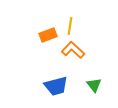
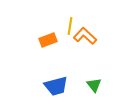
orange rectangle: moved 5 px down
orange L-shape: moved 12 px right, 14 px up
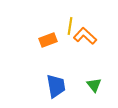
blue trapezoid: rotated 85 degrees counterclockwise
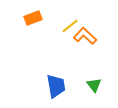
yellow line: rotated 42 degrees clockwise
orange rectangle: moved 15 px left, 22 px up
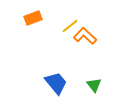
blue trapezoid: moved 3 px up; rotated 30 degrees counterclockwise
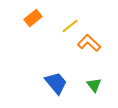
orange rectangle: rotated 18 degrees counterclockwise
orange L-shape: moved 4 px right, 7 px down
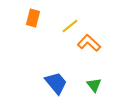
orange rectangle: rotated 36 degrees counterclockwise
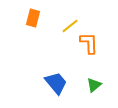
orange L-shape: rotated 45 degrees clockwise
green triangle: rotated 28 degrees clockwise
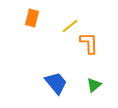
orange rectangle: moved 1 px left
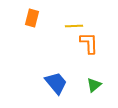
yellow line: moved 4 px right; rotated 36 degrees clockwise
